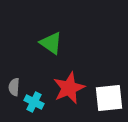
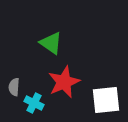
red star: moved 5 px left, 6 px up
white square: moved 3 px left, 2 px down
cyan cross: moved 1 px down
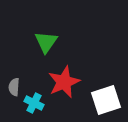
green triangle: moved 5 px left, 1 px up; rotated 30 degrees clockwise
white square: rotated 12 degrees counterclockwise
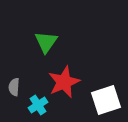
cyan cross: moved 4 px right, 2 px down; rotated 30 degrees clockwise
